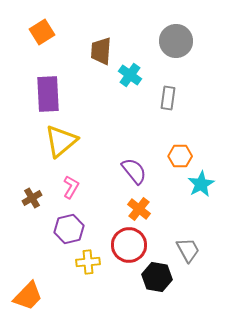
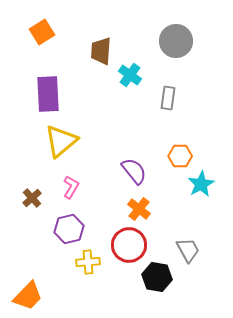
brown cross: rotated 12 degrees counterclockwise
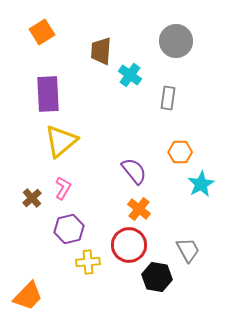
orange hexagon: moved 4 px up
pink L-shape: moved 8 px left, 1 px down
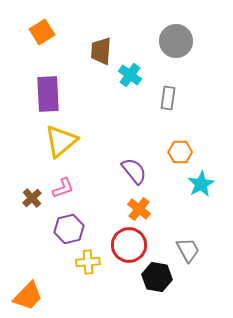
pink L-shape: rotated 40 degrees clockwise
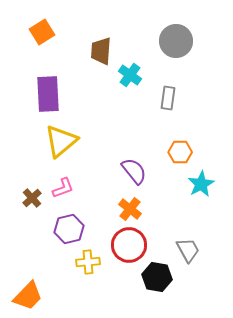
orange cross: moved 9 px left
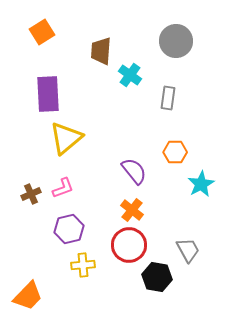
yellow triangle: moved 5 px right, 3 px up
orange hexagon: moved 5 px left
brown cross: moved 1 px left, 4 px up; rotated 18 degrees clockwise
orange cross: moved 2 px right, 1 px down
yellow cross: moved 5 px left, 3 px down
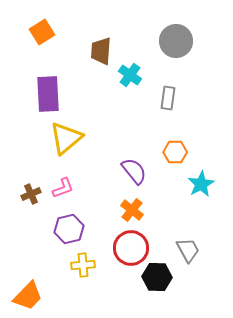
red circle: moved 2 px right, 3 px down
black hexagon: rotated 8 degrees counterclockwise
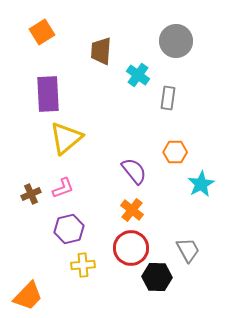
cyan cross: moved 8 px right
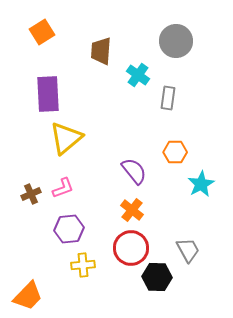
purple hexagon: rotated 8 degrees clockwise
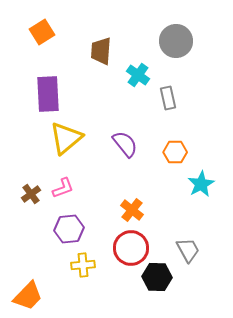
gray rectangle: rotated 20 degrees counterclockwise
purple semicircle: moved 9 px left, 27 px up
brown cross: rotated 12 degrees counterclockwise
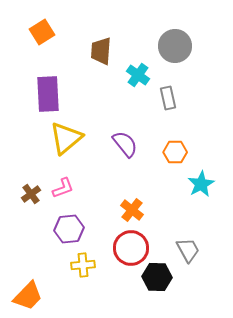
gray circle: moved 1 px left, 5 px down
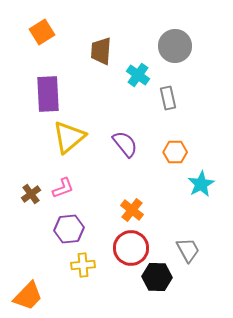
yellow triangle: moved 3 px right, 1 px up
